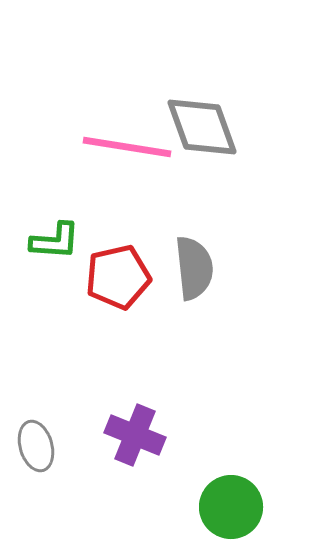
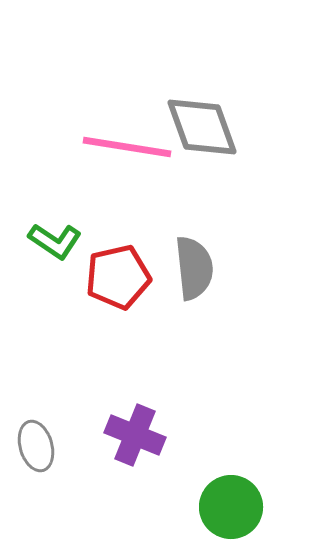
green L-shape: rotated 30 degrees clockwise
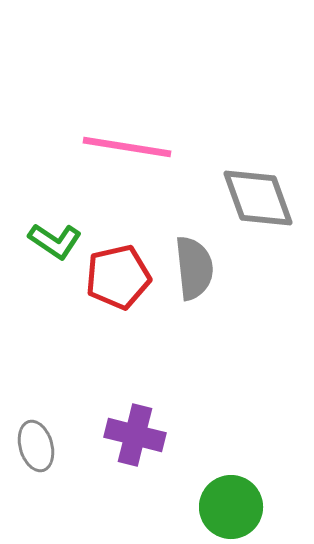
gray diamond: moved 56 px right, 71 px down
purple cross: rotated 8 degrees counterclockwise
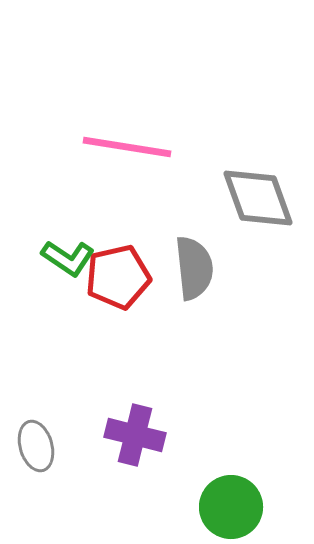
green L-shape: moved 13 px right, 17 px down
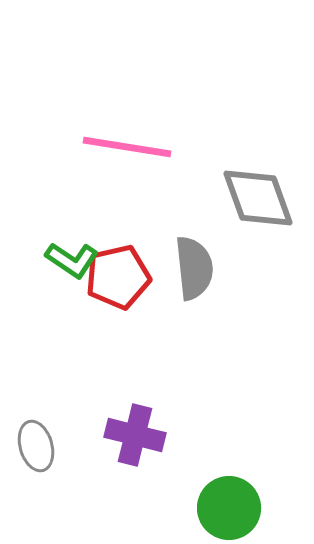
green L-shape: moved 4 px right, 2 px down
green circle: moved 2 px left, 1 px down
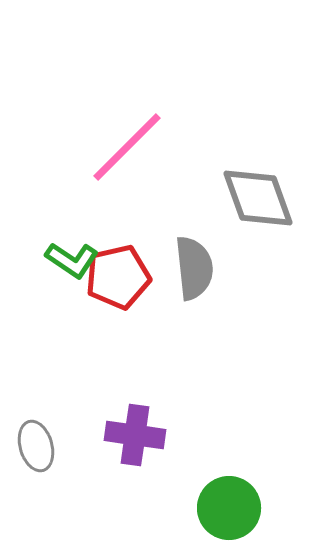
pink line: rotated 54 degrees counterclockwise
purple cross: rotated 6 degrees counterclockwise
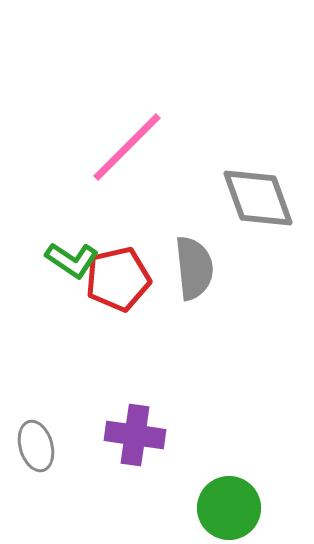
red pentagon: moved 2 px down
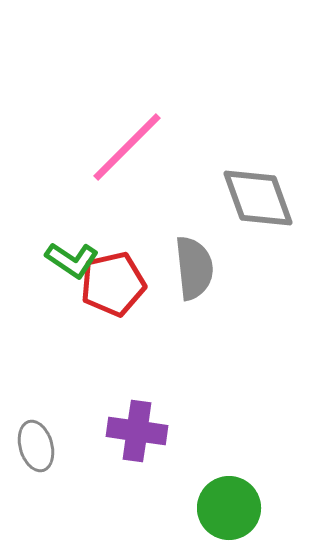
red pentagon: moved 5 px left, 5 px down
purple cross: moved 2 px right, 4 px up
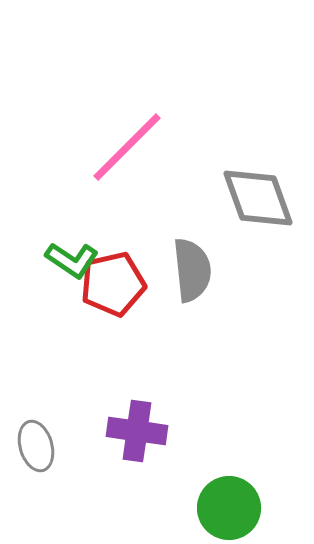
gray semicircle: moved 2 px left, 2 px down
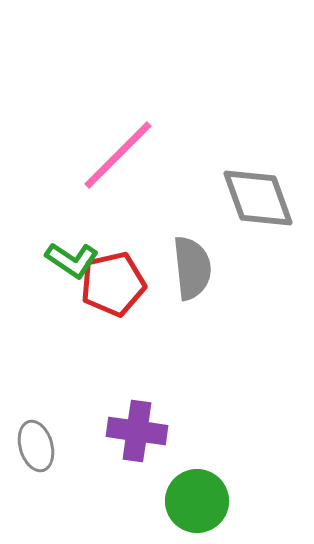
pink line: moved 9 px left, 8 px down
gray semicircle: moved 2 px up
green circle: moved 32 px left, 7 px up
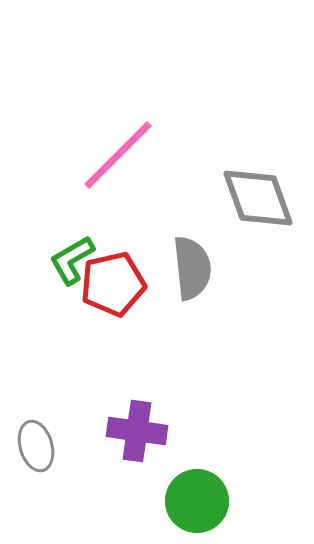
green L-shape: rotated 116 degrees clockwise
